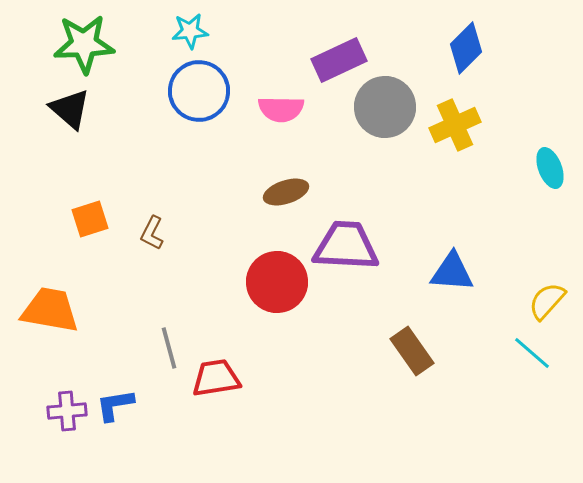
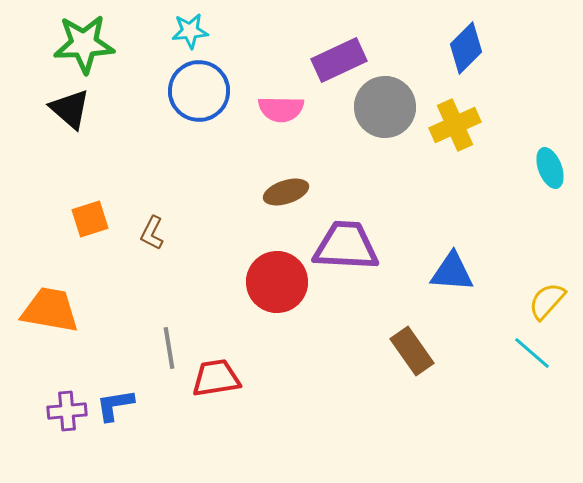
gray line: rotated 6 degrees clockwise
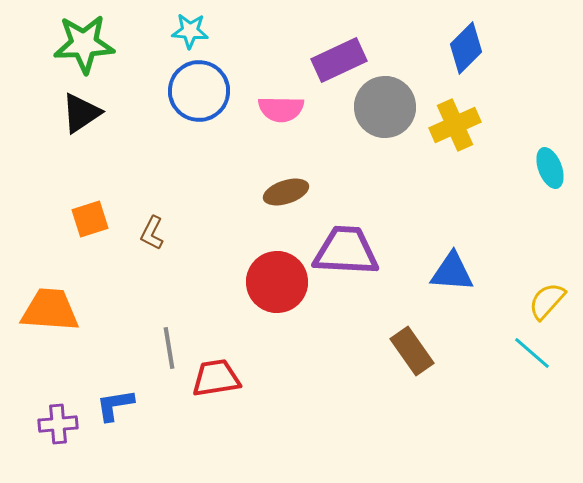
cyan star: rotated 9 degrees clockwise
black triangle: moved 11 px right, 4 px down; rotated 45 degrees clockwise
purple trapezoid: moved 5 px down
orange trapezoid: rotated 6 degrees counterclockwise
purple cross: moved 9 px left, 13 px down
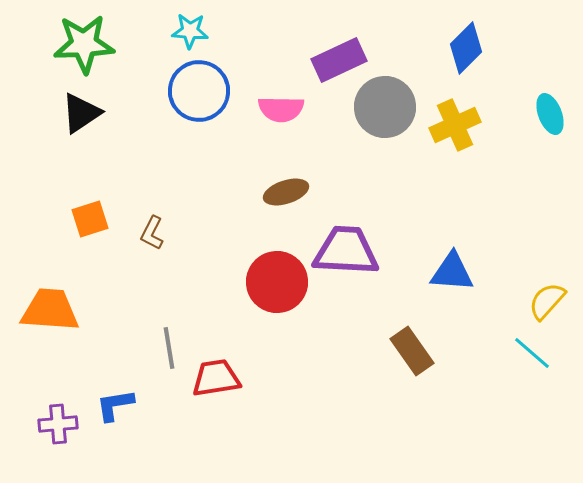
cyan ellipse: moved 54 px up
